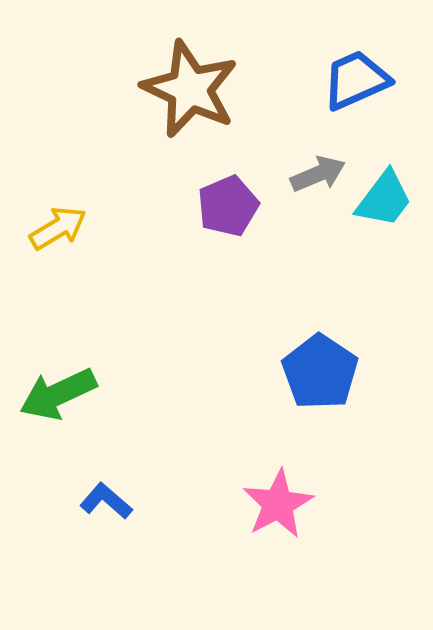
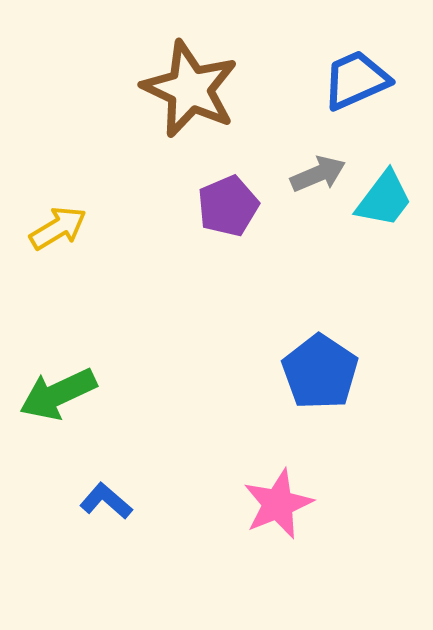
pink star: rotated 6 degrees clockwise
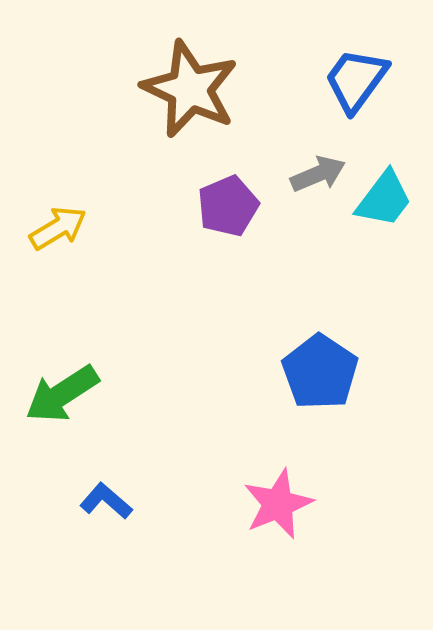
blue trapezoid: rotated 30 degrees counterclockwise
green arrow: moved 4 px right; rotated 8 degrees counterclockwise
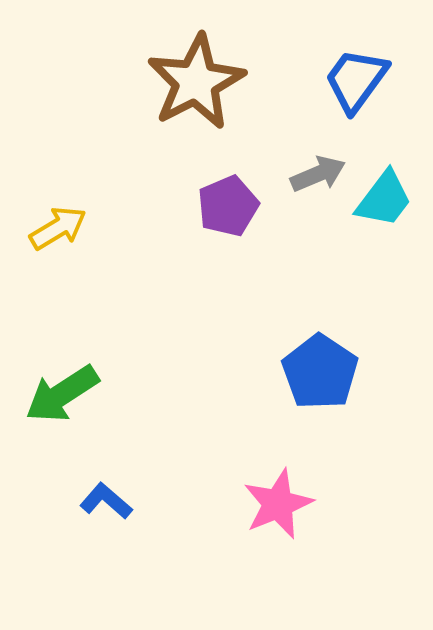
brown star: moved 6 px right, 7 px up; rotated 20 degrees clockwise
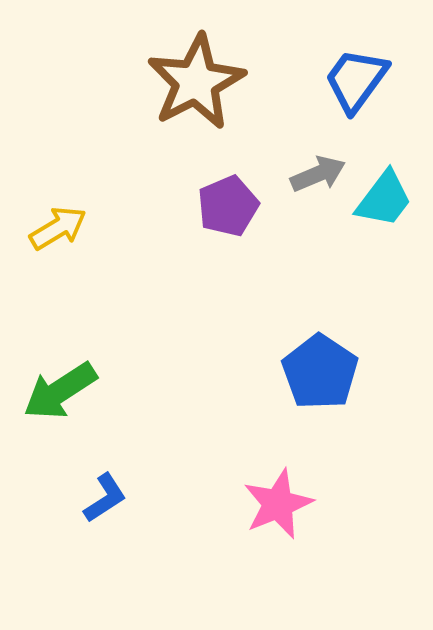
green arrow: moved 2 px left, 3 px up
blue L-shape: moved 1 px left, 3 px up; rotated 106 degrees clockwise
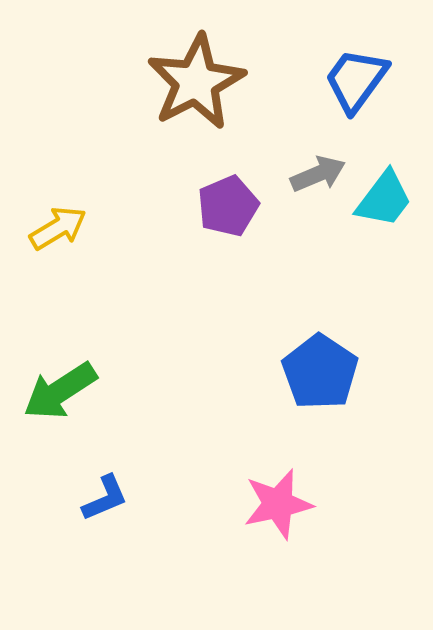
blue L-shape: rotated 10 degrees clockwise
pink star: rotated 10 degrees clockwise
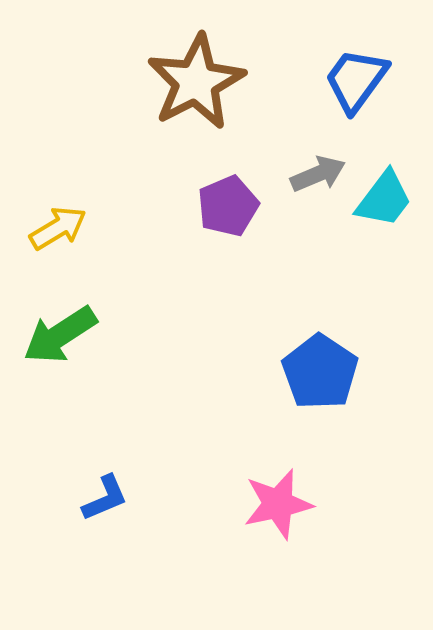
green arrow: moved 56 px up
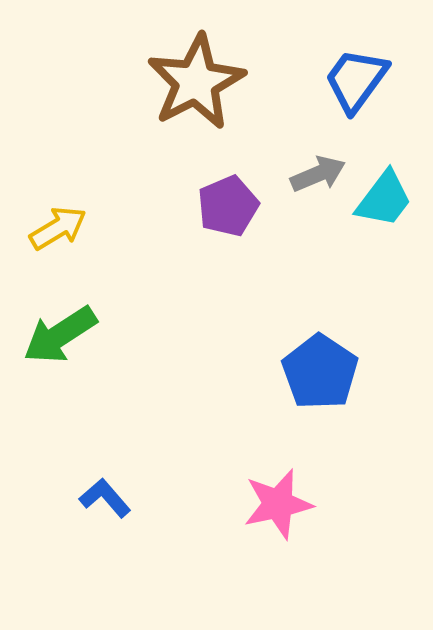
blue L-shape: rotated 108 degrees counterclockwise
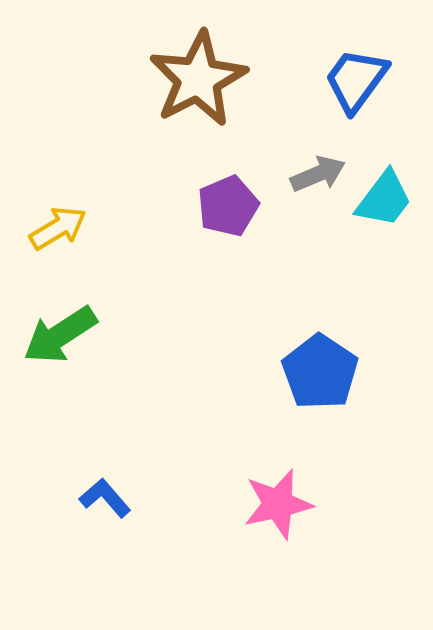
brown star: moved 2 px right, 3 px up
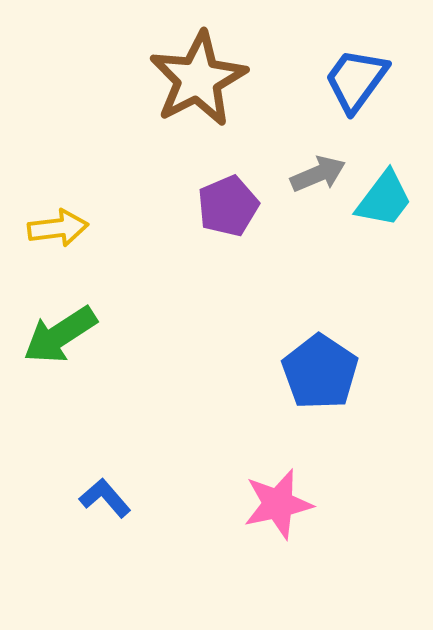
yellow arrow: rotated 24 degrees clockwise
